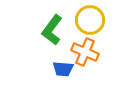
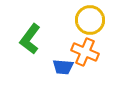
green L-shape: moved 22 px left, 9 px down
blue trapezoid: moved 2 px up
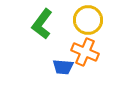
yellow circle: moved 2 px left
green L-shape: moved 12 px right, 15 px up
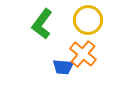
orange cross: moved 2 px left, 2 px down; rotated 16 degrees clockwise
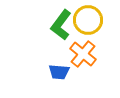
green L-shape: moved 19 px right, 1 px down
blue trapezoid: moved 4 px left, 5 px down
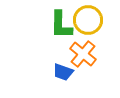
green L-shape: rotated 36 degrees counterclockwise
blue trapezoid: moved 4 px right; rotated 15 degrees clockwise
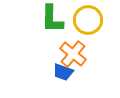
green L-shape: moved 9 px left, 6 px up
orange cross: moved 10 px left
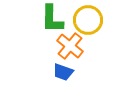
orange cross: moved 3 px left, 8 px up
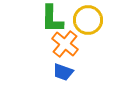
orange cross: moved 5 px left, 2 px up
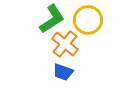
green L-shape: rotated 124 degrees counterclockwise
